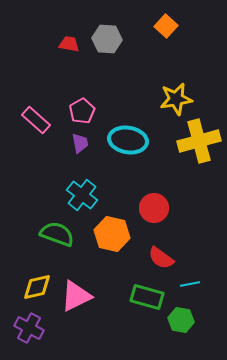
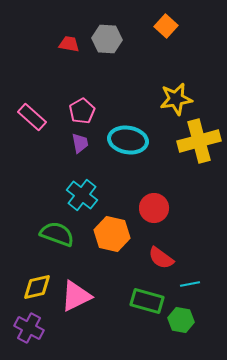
pink rectangle: moved 4 px left, 3 px up
green rectangle: moved 4 px down
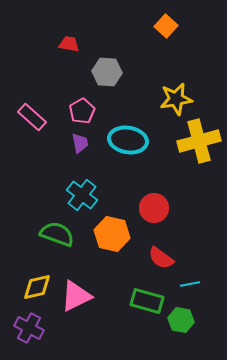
gray hexagon: moved 33 px down
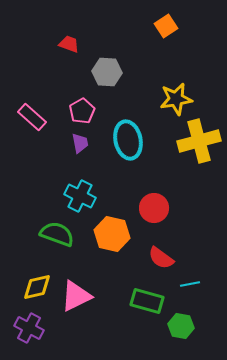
orange square: rotated 15 degrees clockwise
red trapezoid: rotated 10 degrees clockwise
cyan ellipse: rotated 69 degrees clockwise
cyan cross: moved 2 px left, 1 px down; rotated 12 degrees counterclockwise
green hexagon: moved 6 px down
